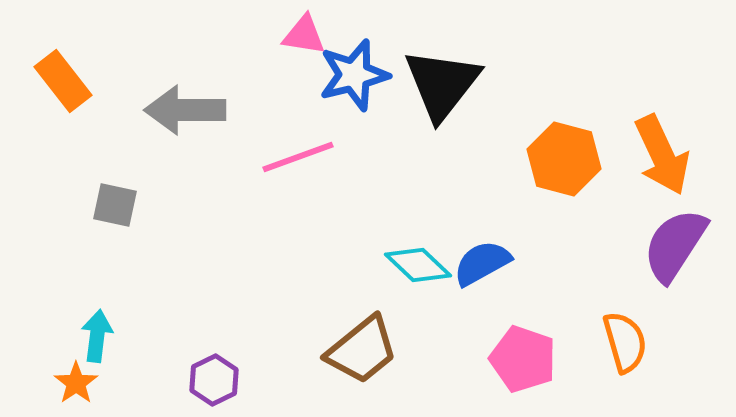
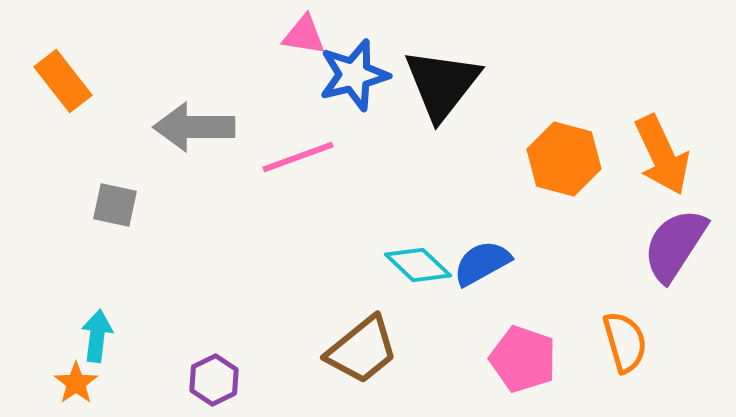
gray arrow: moved 9 px right, 17 px down
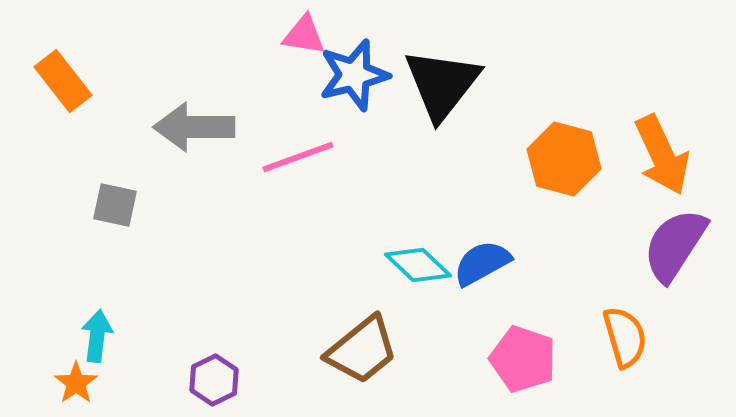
orange semicircle: moved 5 px up
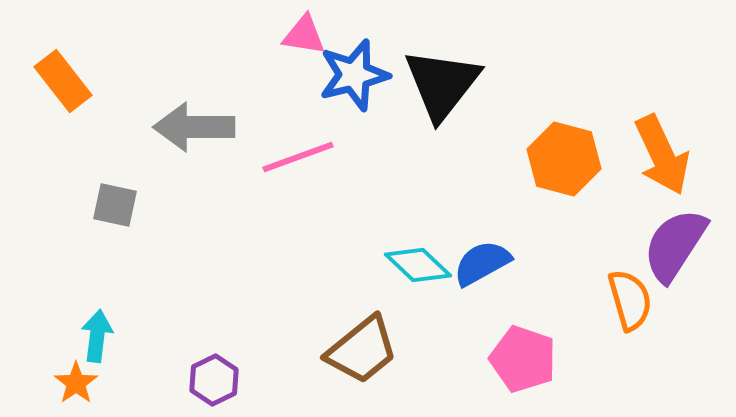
orange semicircle: moved 5 px right, 37 px up
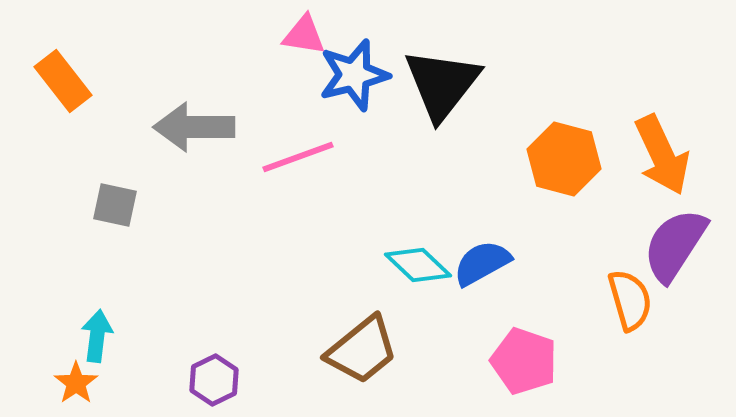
pink pentagon: moved 1 px right, 2 px down
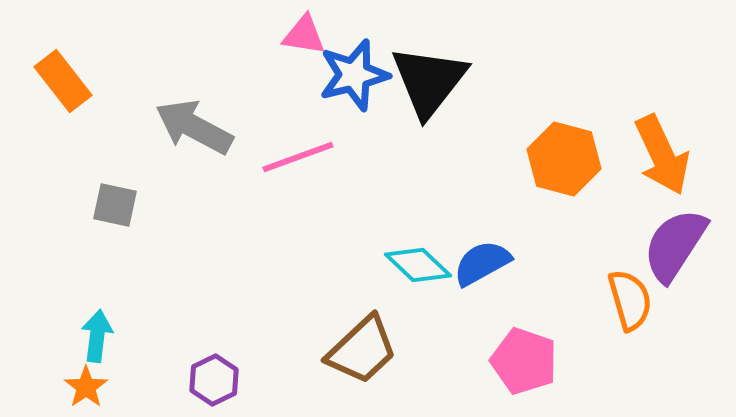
black triangle: moved 13 px left, 3 px up
gray arrow: rotated 28 degrees clockwise
brown trapezoid: rotated 4 degrees counterclockwise
orange star: moved 10 px right, 4 px down
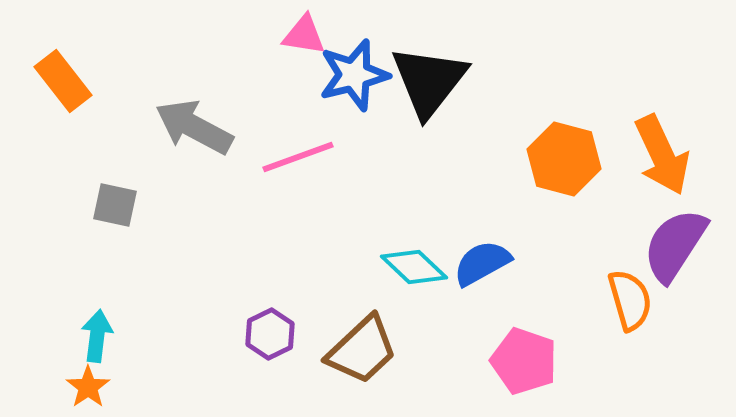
cyan diamond: moved 4 px left, 2 px down
purple hexagon: moved 56 px right, 46 px up
orange star: moved 2 px right
